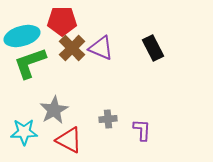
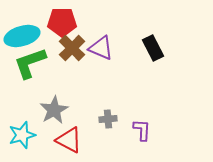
red pentagon: moved 1 px down
cyan star: moved 2 px left, 3 px down; rotated 16 degrees counterclockwise
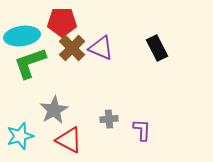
cyan ellipse: rotated 8 degrees clockwise
black rectangle: moved 4 px right
gray cross: moved 1 px right
cyan star: moved 2 px left, 1 px down
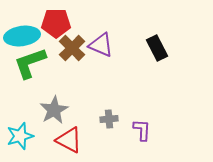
red pentagon: moved 6 px left, 1 px down
purple triangle: moved 3 px up
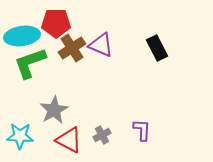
brown cross: rotated 12 degrees clockwise
gray cross: moved 7 px left, 16 px down; rotated 24 degrees counterclockwise
cyan star: rotated 20 degrees clockwise
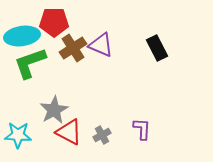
red pentagon: moved 2 px left, 1 px up
brown cross: moved 1 px right
purple L-shape: moved 1 px up
cyan star: moved 2 px left, 1 px up
red triangle: moved 8 px up
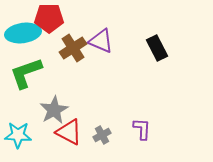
red pentagon: moved 5 px left, 4 px up
cyan ellipse: moved 1 px right, 3 px up
purple triangle: moved 4 px up
green L-shape: moved 4 px left, 10 px down
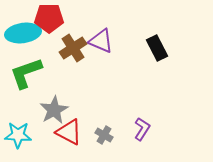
purple L-shape: rotated 30 degrees clockwise
gray cross: moved 2 px right; rotated 30 degrees counterclockwise
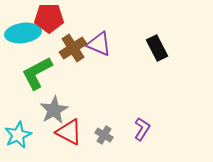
purple triangle: moved 2 px left, 3 px down
green L-shape: moved 11 px right; rotated 9 degrees counterclockwise
cyan star: rotated 28 degrees counterclockwise
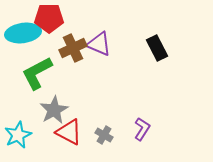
brown cross: rotated 8 degrees clockwise
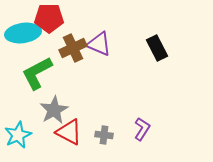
gray cross: rotated 24 degrees counterclockwise
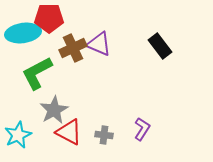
black rectangle: moved 3 px right, 2 px up; rotated 10 degrees counterclockwise
